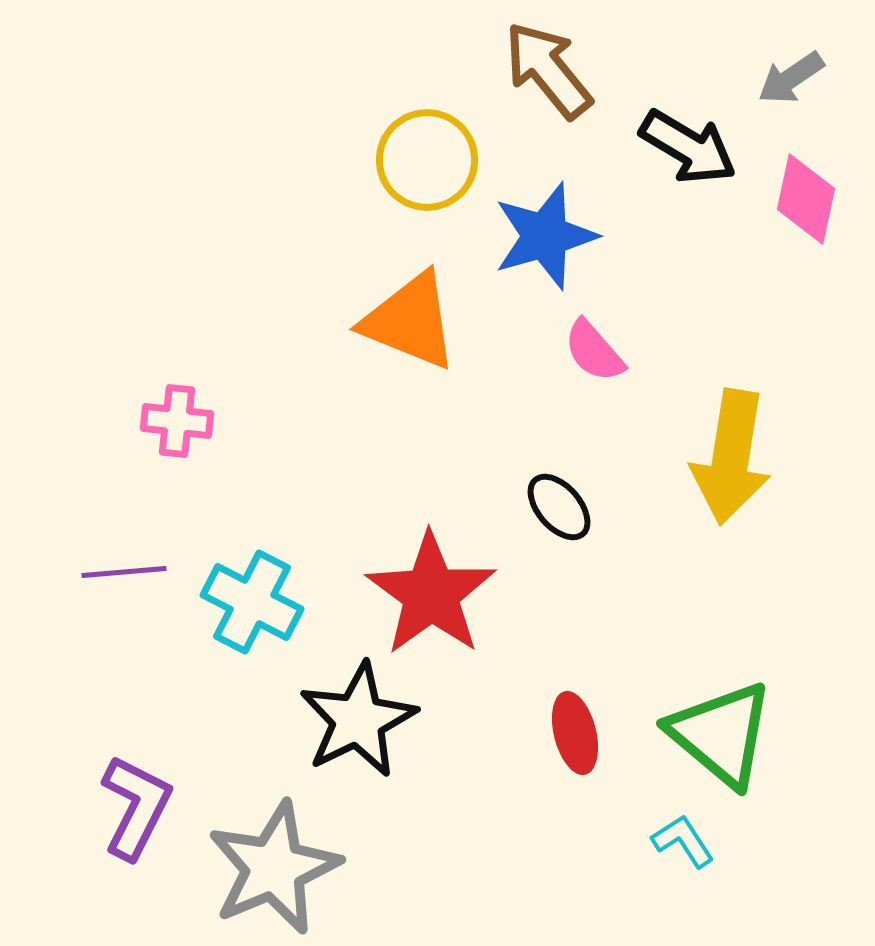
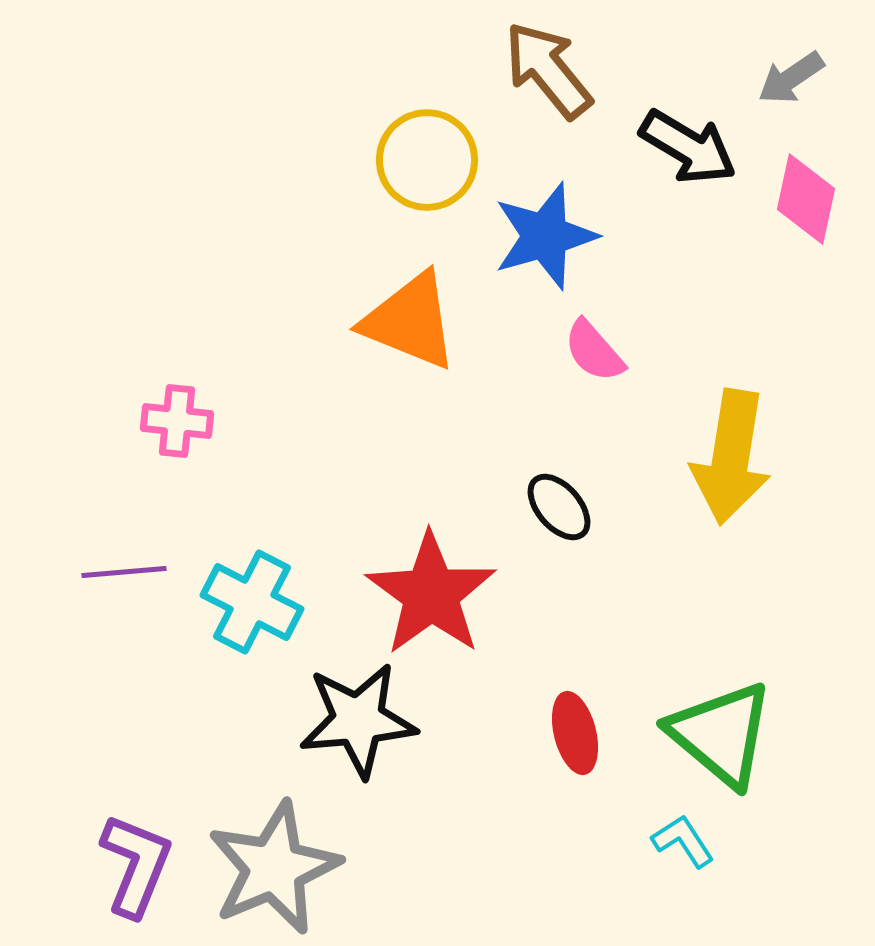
black star: rotated 21 degrees clockwise
purple L-shape: moved 58 px down; rotated 5 degrees counterclockwise
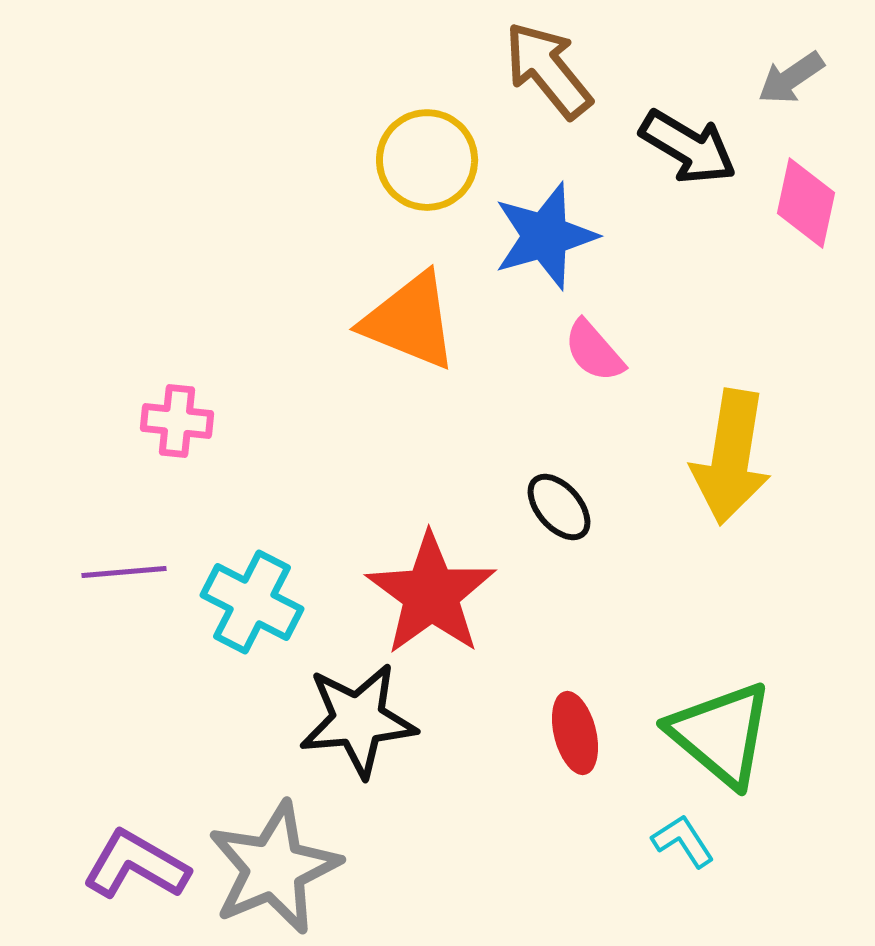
pink diamond: moved 4 px down
purple L-shape: rotated 82 degrees counterclockwise
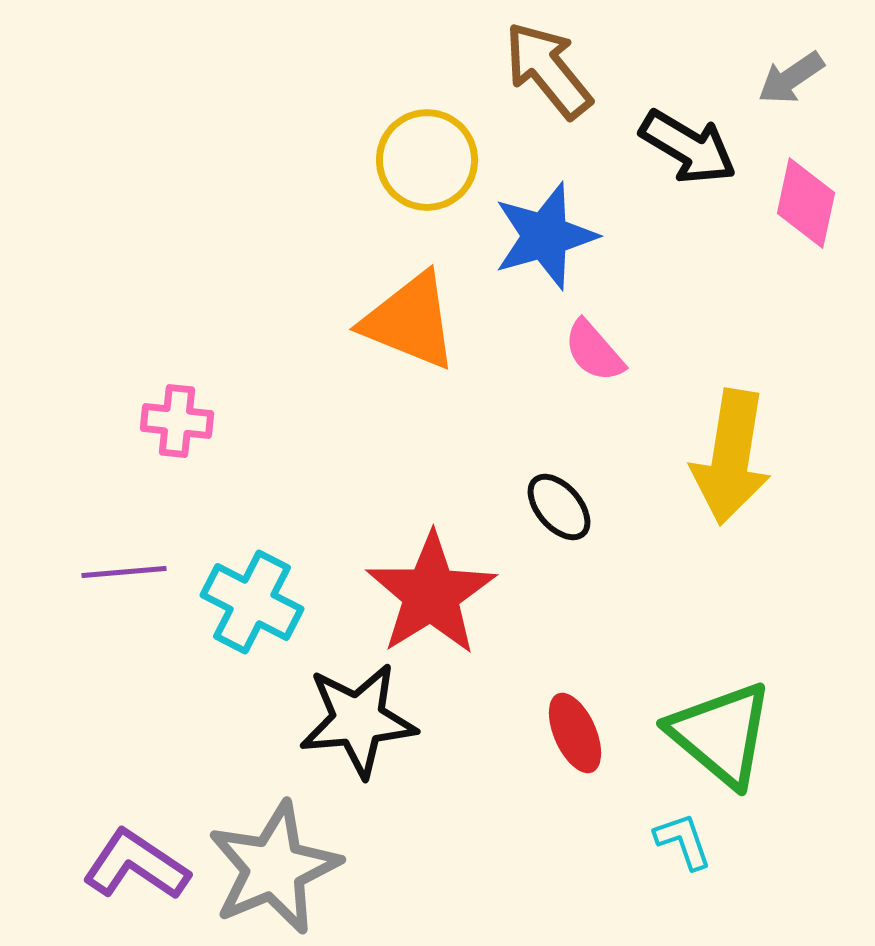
red star: rotated 4 degrees clockwise
red ellipse: rotated 10 degrees counterclockwise
cyan L-shape: rotated 14 degrees clockwise
purple L-shape: rotated 4 degrees clockwise
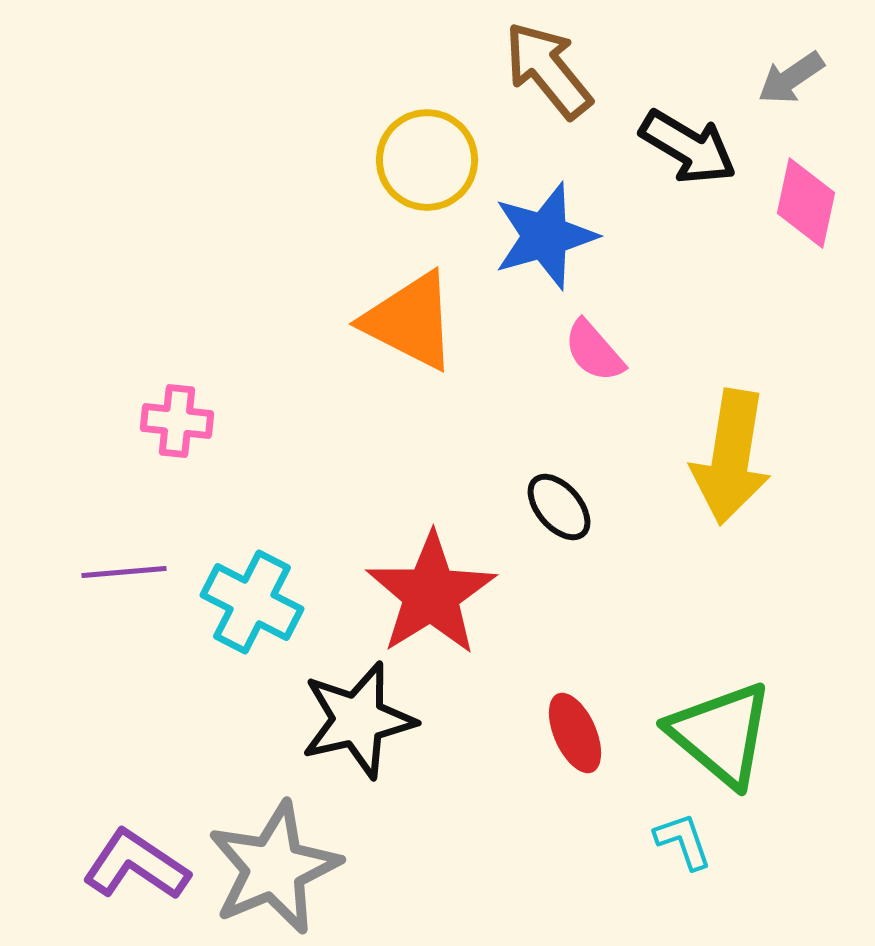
orange triangle: rotated 5 degrees clockwise
black star: rotated 8 degrees counterclockwise
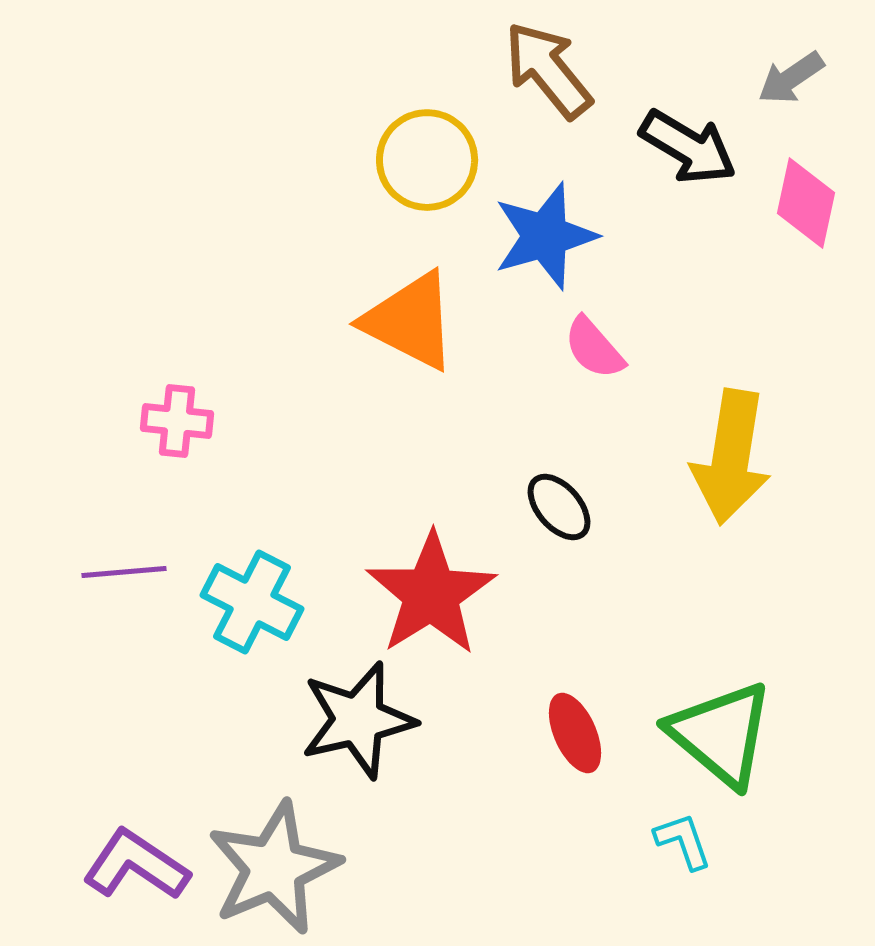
pink semicircle: moved 3 px up
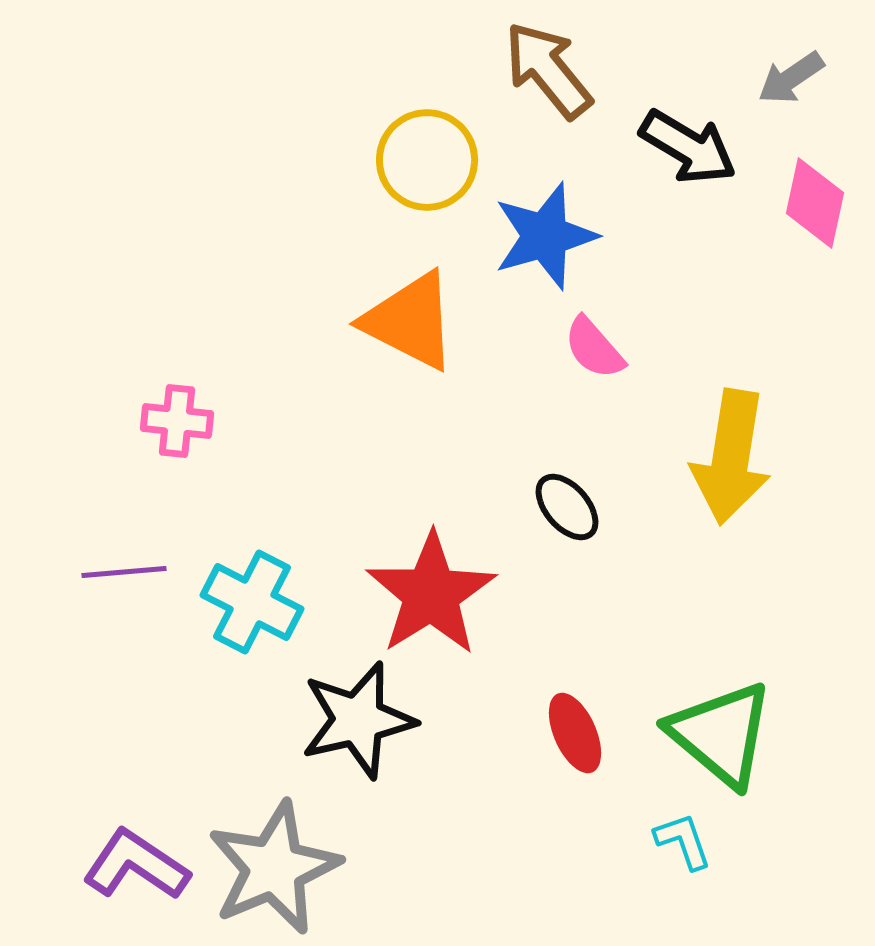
pink diamond: moved 9 px right
black ellipse: moved 8 px right
